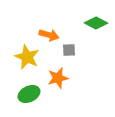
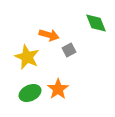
green diamond: rotated 40 degrees clockwise
gray square: rotated 24 degrees counterclockwise
orange star: moved 11 px down; rotated 20 degrees counterclockwise
green ellipse: moved 1 px right, 1 px up
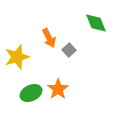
orange arrow: moved 3 px down; rotated 48 degrees clockwise
gray square: rotated 16 degrees counterclockwise
yellow star: moved 10 px left; rotated 30 degrees clockwise
green ellipse: moved 1 px right
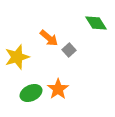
green diamond: rotated 10 degrees counterclockwise
orange arrow: rotated 24 degrees counterclockwise
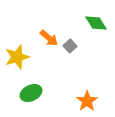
gray square: moved 1 px right, 4 px up
orange star: moved 29 px right, 12 px down
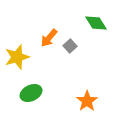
orange arrow: rotated 90 degrees clockwise
